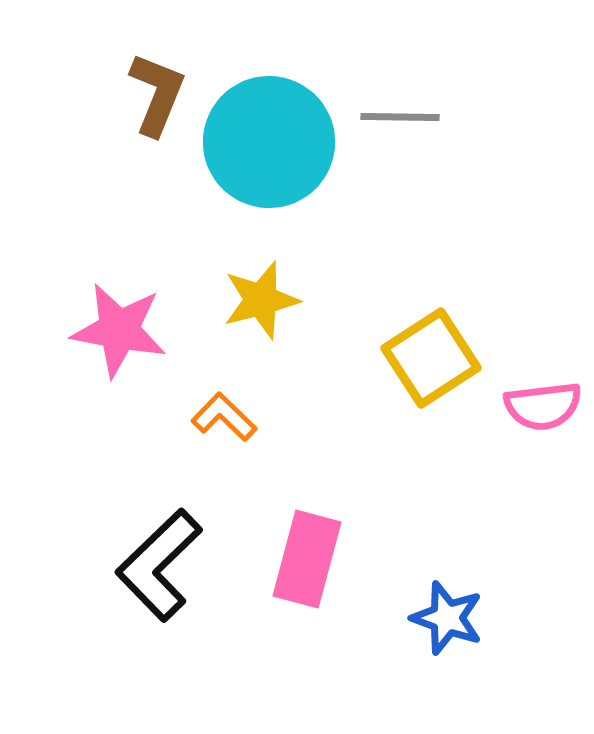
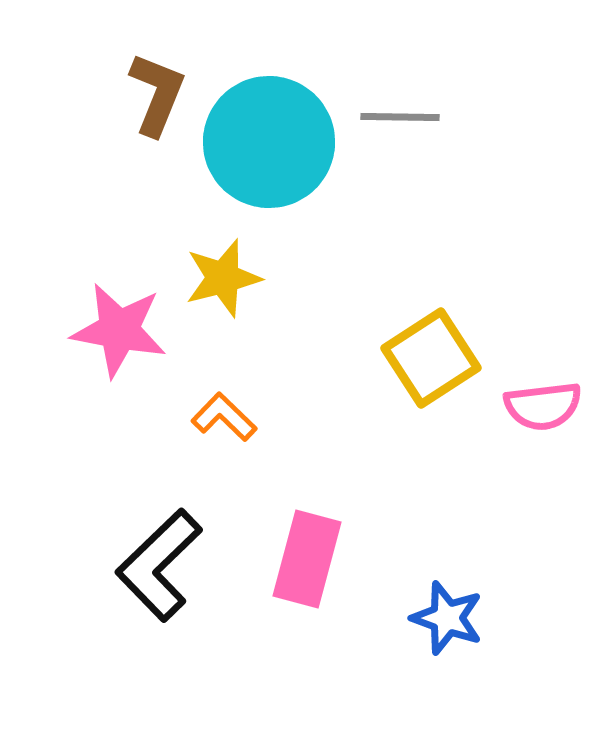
yellow star: moved 38 px left, 22 px up
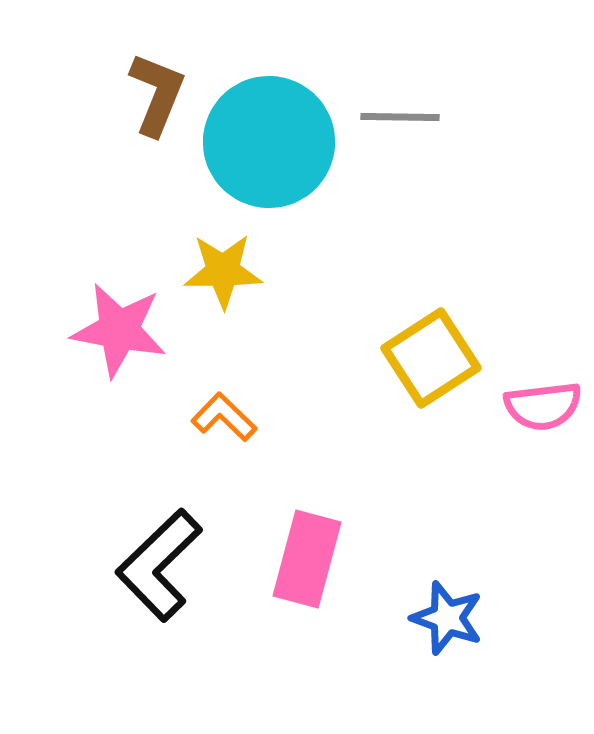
yellow star: moved 7 px up; rotated 14 degrees clockwise
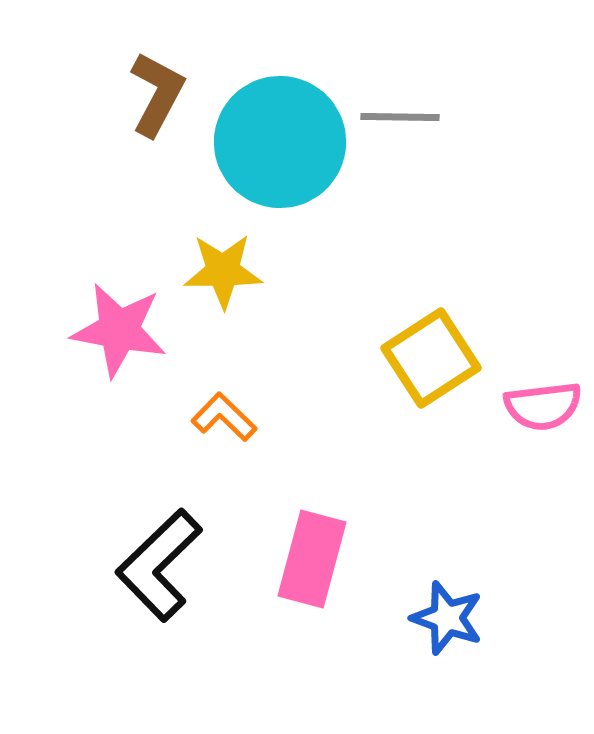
brown L-shape: rotated 6 degrees clockwise
cyan circle: moved 11 px right
pink rectangle: moved 5 px right
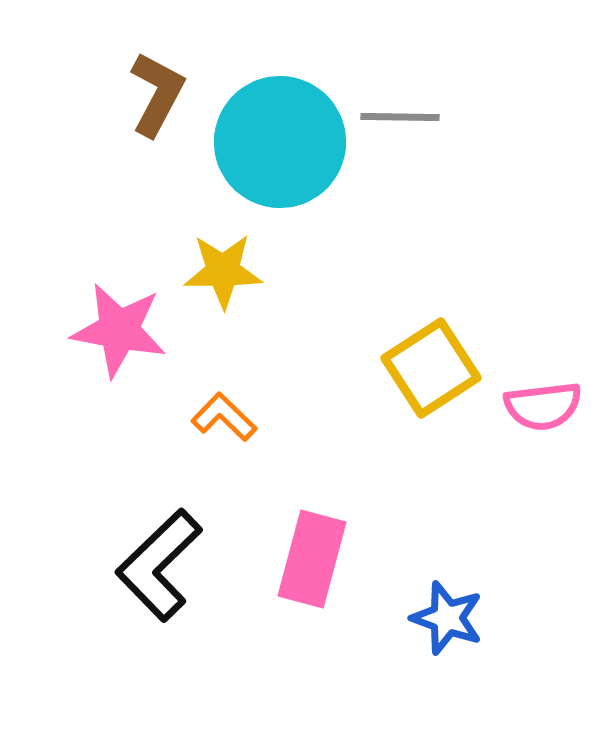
yellow square: moved 10 px down
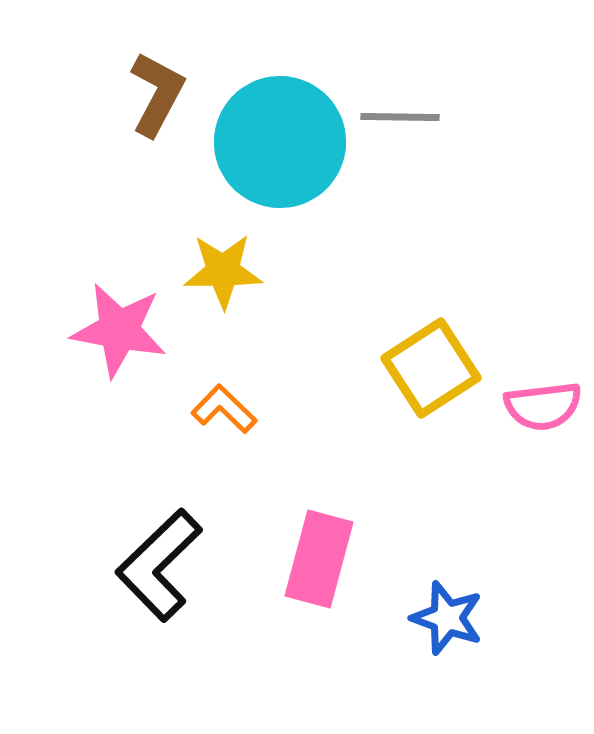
orange L-shape: moved 8 px up
pink rectangle: moved 7 px right
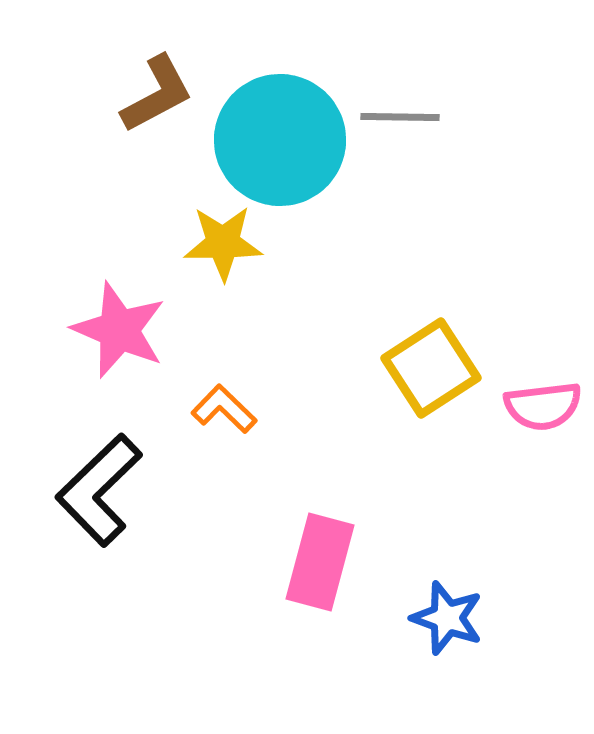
brown L-shape: rotated 34 degrees clockwise
cyan circle: moved 2 px up
yellow star: moved 28 px up
pink star: rotated 12 degrees clockwise
pink rectangle: moved 1 px right, 3 px down
black L-shape: moved 60 px left, 75 px up
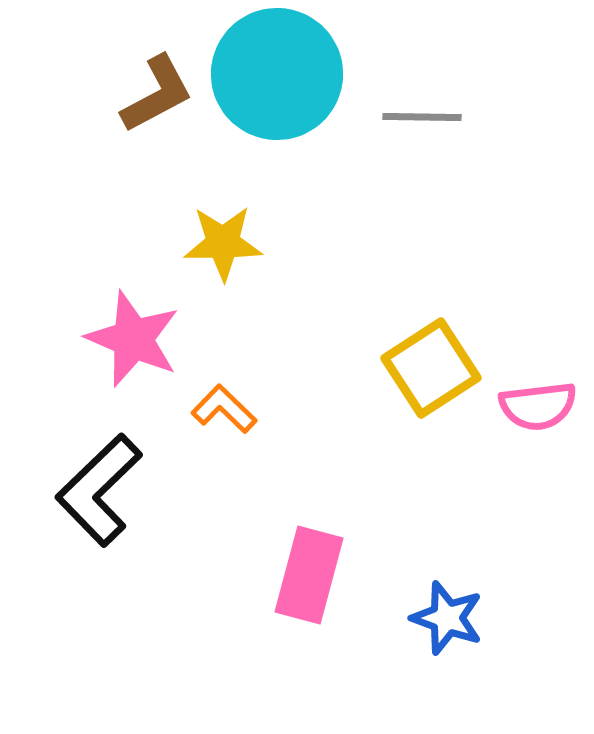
gray line: moved 22 px right
cyan circle: moved 3 px left, 66 px up
pink star: moved 14 px right, 9 px down
pink semicircle: moved 5 px left
pink rectangle: moved 11 px left, 13 px down
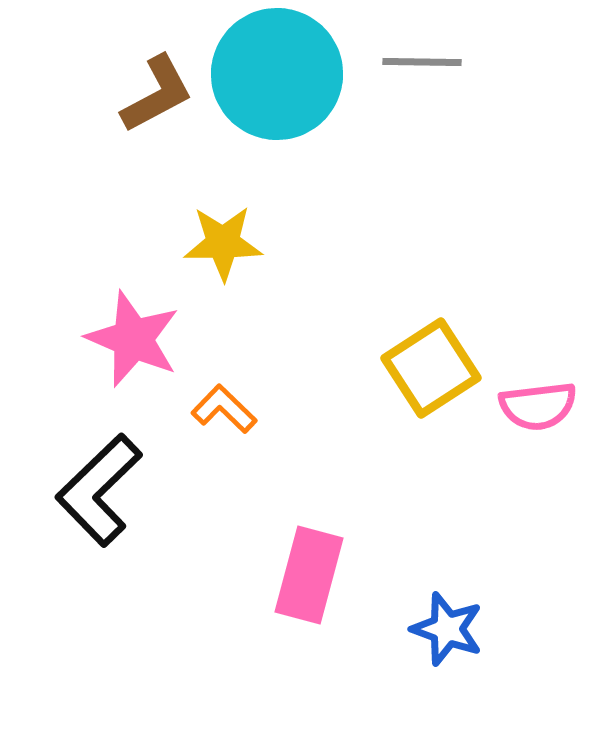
gray line: moved 55 px up
blue star: moved 11 px down
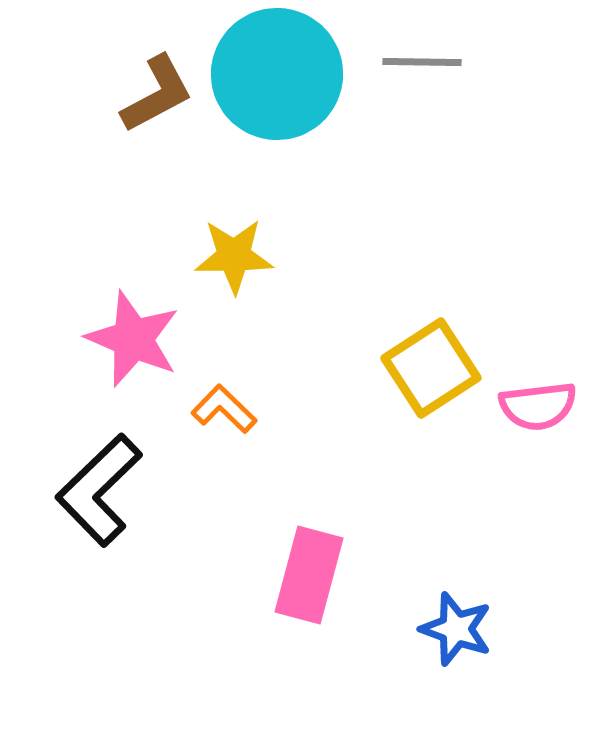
yellow star: moved 11 px right, 13 px down
blue star: moved 9 px right
